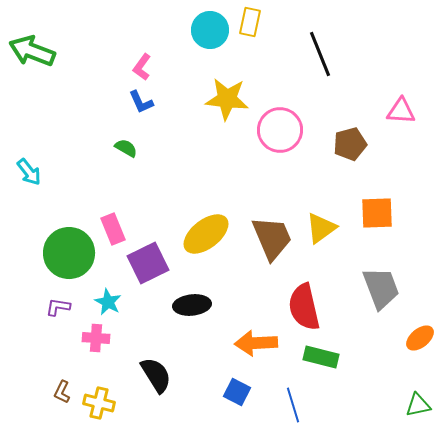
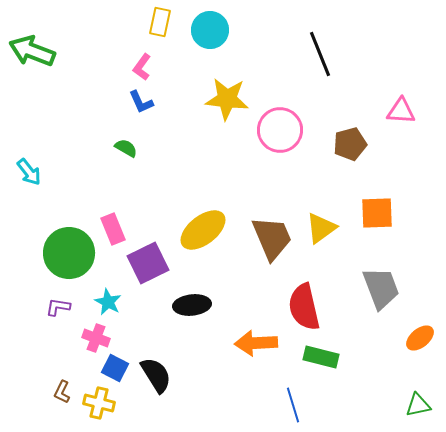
yellow rectangle: moved 90 px left
yellow ellipse: moved 3 px left, 4 px up
pink cross: rotated 16 degrees clockwise
blue square: moved 122 px left, 24 px up
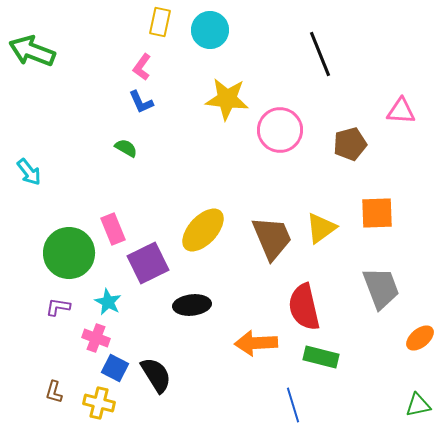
yellow ellipse: rotated 9 degrees counterclockwise
brown L-shape: moved 8 px left; rotated 10 degrees counterclockwise
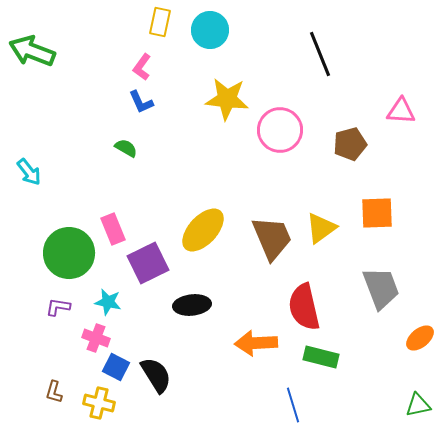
cyan star: rotated 16 degrees counterclockwise
blue square: moved 1 px right, 1 px up
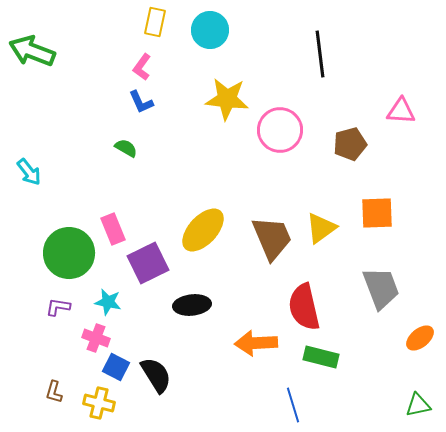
yellow rectangle: moved 5 px left
black line: rotated 15 degrees clockwise
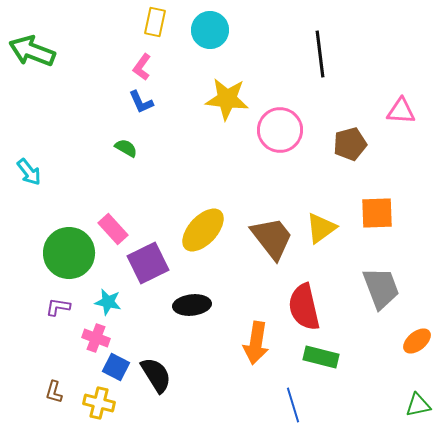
pink rectangle: rotated 20 degrees counterclockwise
brown trapezoid: rotated 15 degrees counterclockwise
orange ellipse: moved 3 px left, 3 px down
orange arrow: rotated 78 degrees counterclockwise
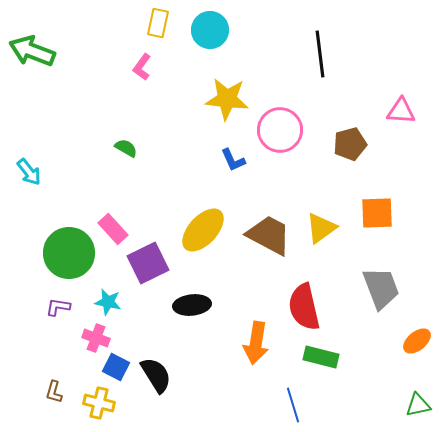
yellow rectangle: moved 3 px right, 1 px down
blue L-shape: moved 92 px right, 58 px down
brown trapezoid: moved 3 px left, 3 px up; rotated 24 degrees counterclockwise
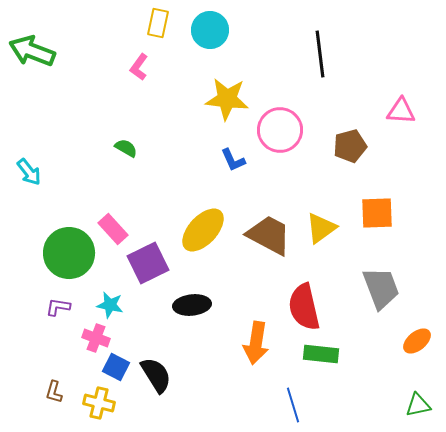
pink L-shape: moved 3 px left
brown pentagon: moved 2 px down
cyan star: moved 2 px right, 3 px down
green rectangle: moved 3 px up; rotated 8 degrees counterclockwise
